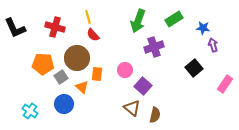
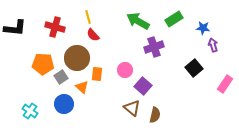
green arrow: rotated 100 degrees clockwise
black L-shape: rotated 60 degrees counterclockwise
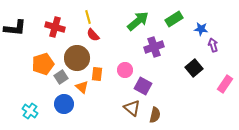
green arrow: rotated 110 degrees clockwise
blue star: moved 2 px left, 1 px down
orange pentagon: rotated 20 degrees counterclockwise
purple square: rotated 12 degrees counterclockwise
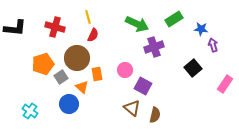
green arrow: moved 1 px left, 3 px down; rotated 65 degrees clockwise
red semicircle: rotated 112 degrees counterclockwise
black square: moved 1 px left
orange rectangle: rotated 16 degrees counterclockwise
blue circle: moved 5 px right
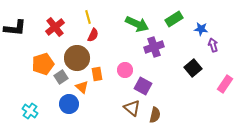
red cross: rotated 36 degrees clockwise
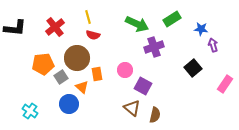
green rectangle: moved 2 px left
red semicircle: rotated 80 degrees clockwise
orange pentagon: rotated 10 degrees clockwise
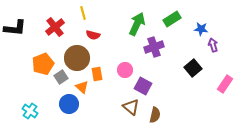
yellow line: moved 5 px left, 4 px up
green arrow: rotated 90 degrees counterclockwise
orange pentagon: rotated 15 degrees counterclockwise
brown triangle: moved 1 px left, 1 px up
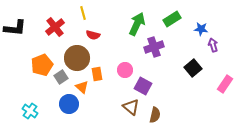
orange pentagon: moved 1 px left, 1 px down
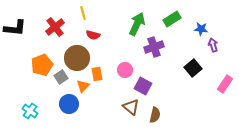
orange triangle: moved 1 px right, 1 px up; rotated 32 degrees clockwise
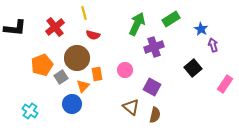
yellow line: moved 1 px right
green rectangle: moved 1 px left
blue star: rotated 24 degrees clockwise
purple square: moved 9 px right, 1 px down
blue circle: moved 3 px right
